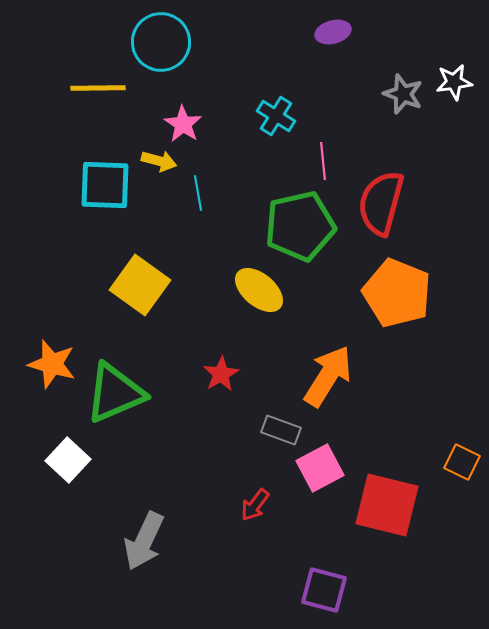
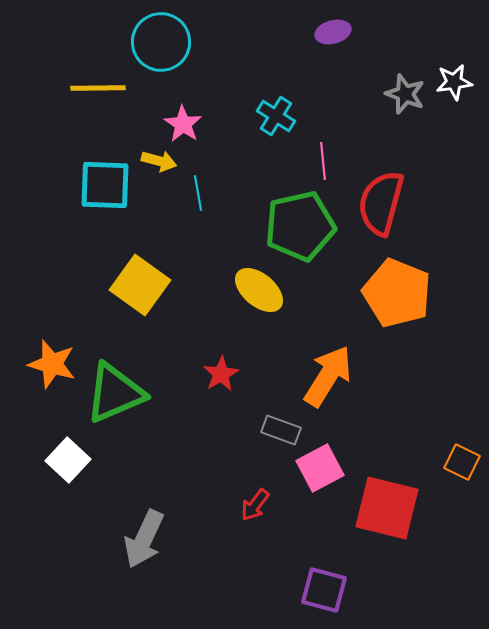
gray star: moved 2 px right
red square: moved 3 px down
gray arrow: moved 2 px up
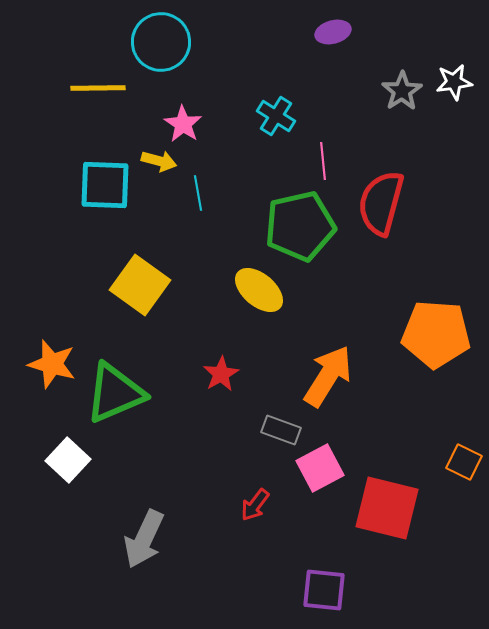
gray star: moved 3 px left, 3 px up; rotated 18 degrees clockwise
orange pentagon: moved 39 px right, 41 px down; rotated 18 degrees counterclockwise
orange square: moved 2 px right
purple square: rotated 9 degrees counterclockwise
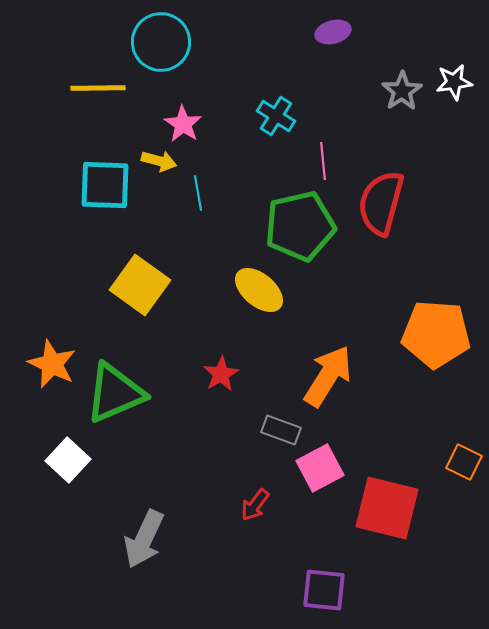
orange star: rotated 9 degrees clockwise
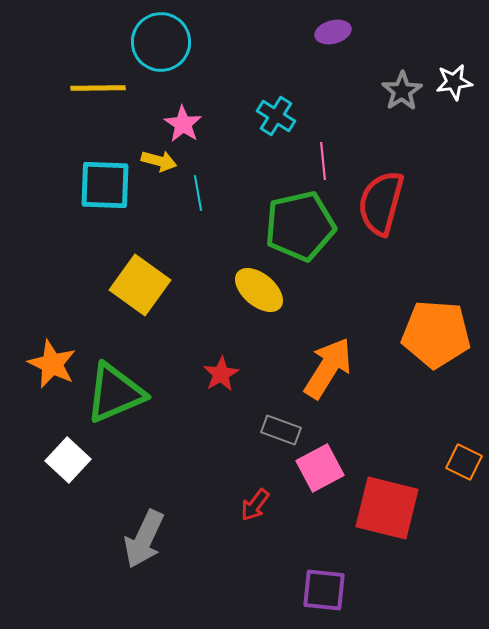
orange arrow: moved 8 px up
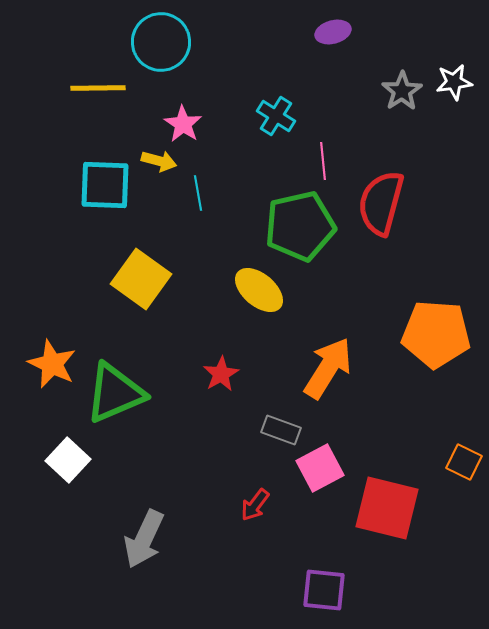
yellow square: moved 1 px right, 6 px up
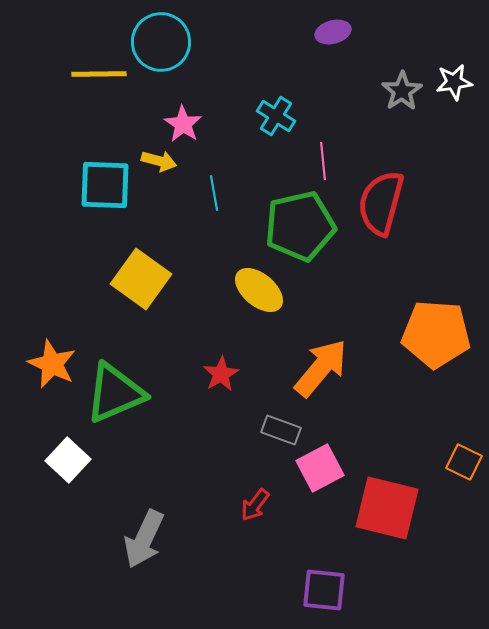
yellow line: moved 1 px right, 14 px up
cyan line: moved 16 px right
orange arrow: moved 7 px left; rotated 8 degrees clockwise
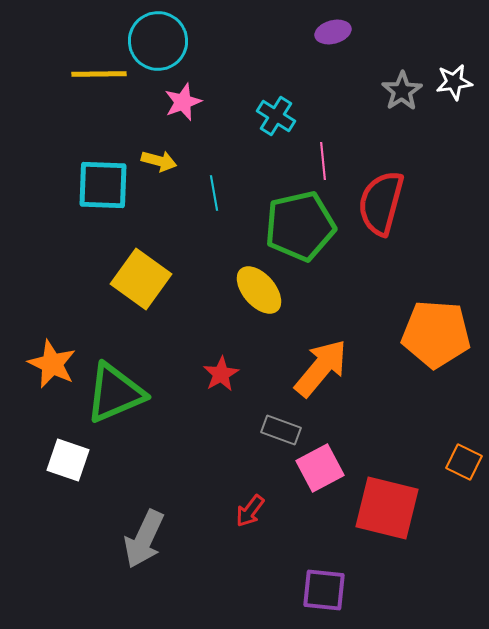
cyan circle: moved 3 px left, 1 px up
pink star: moved 22 px up; rotated 18 degrees clockwise
cyan square: moved 2 px left
yellow ellipse: rotated 9 degrees clockwise
white square: rotated 24 degrees counterclockwise
red arrow: moved 5 px left, 6 px down
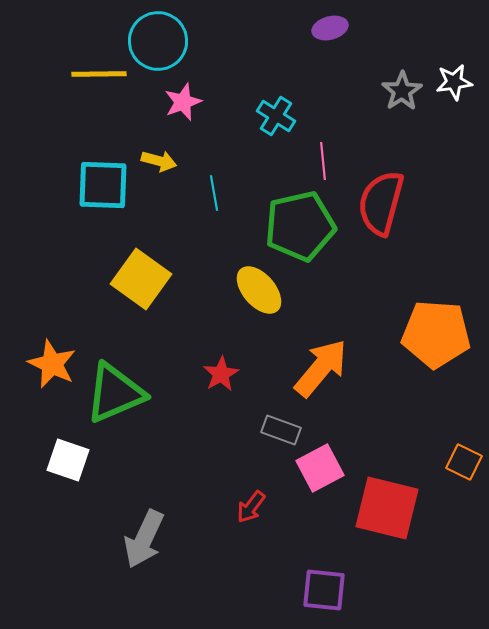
purple ellipse: moved 3 px left, 4 px up
red arrow: moved 1 px right, 4 px up
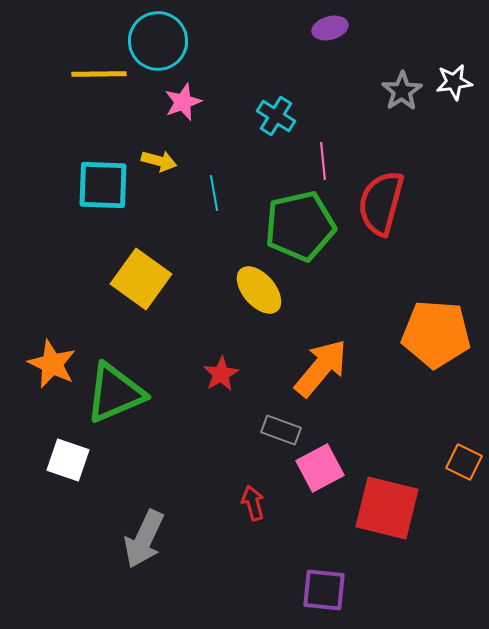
red arrow: moved 2 px right, 4 px up; rotated 128 degrees clockwise
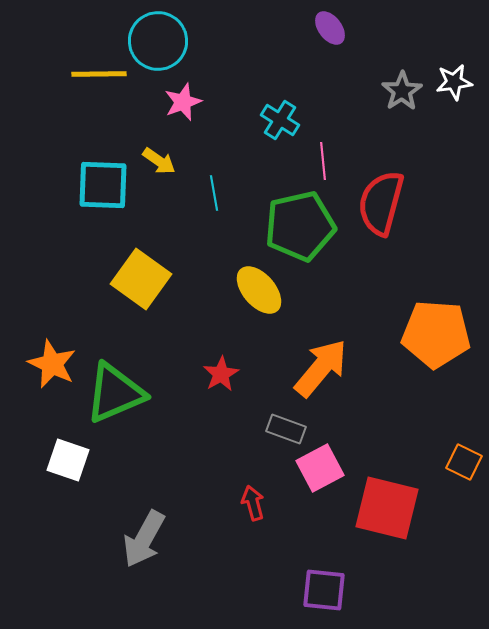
purple ellipse: rotated 68 degrees clockwise
cyan cross: moved 4 px right, 4 px down
yellow arrow: rotated 20 degrees clockwise
gray rectangle: moved 5 px right, 1 px up
gray arrow: rotated 4 degrees clockwise
